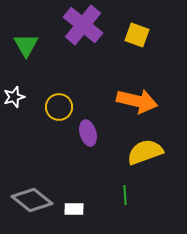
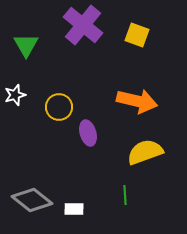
white star: moved 1 px right, 2 px up
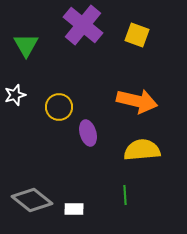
yellow semicircle: moved 3 px left, 2 px up; rotated 15 degrees clockwise
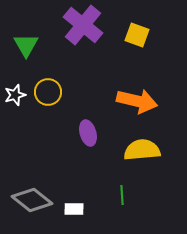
yellow circle: moved 11 px left, 15 px up
green line: moved 3 px left
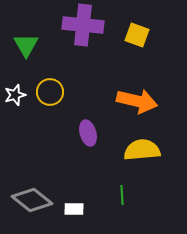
purple cross: rotated 33 degrees counterclockwise
yellow circle: moved 2 px right
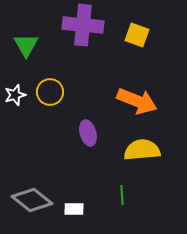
orange arrow: rotated 9 degrees clockwise
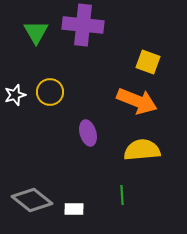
yellow square: moved 11 px right, 27 px down
green triangle: moved 10 px right, 13 px up
